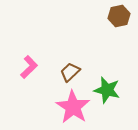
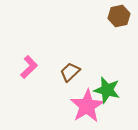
pink star: moved 14 px right, 1 px up; rotated 8 degrees clockwise
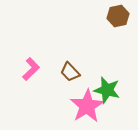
brown hexagon: moved 1 px left
pink L-shape: moved 2 px right, 2 px down
brown trapezoid: rotated 90 degrees counterclockwise
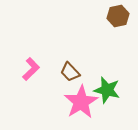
pink star: moved 6 px left, 4 px up
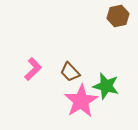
pink L-shape: moved 2 px right
green star: moved 1 px left, 4 px up
pink star: moved 1 px up
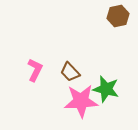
pink L-shape: moved 2 px right, 1 px down; rotated 20 degrees counterclockwise
green star: moved 3 px down
pink star: rotated 28 degrees clockwise
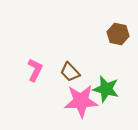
brown hexagon: moved 18 px down; rotated 25 degrees clockwise
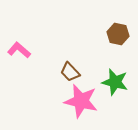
pink L-shape: moved 16 px left, 20 px up; rotated 75 degrees counterclockwise
green star: moved 9 px right, 7 px up
pink star: rotated 16 degrees clockwise
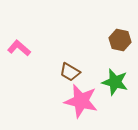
brown hexagon: moved 2 px right, 6 px down
pink L-shape: moved 2 px up
brown trapezoid: rotated 15 degrees counterclockwise
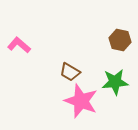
pink L-shape: moved 3 px up
green star: rotated 20 degrees counterclockwise
pink star: rotated 8 degrees clockwise
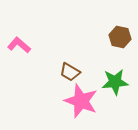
brown hexagon: moved 3 px up
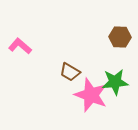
brown hexagon: rotated 10 degrees counterclockwise
pink L-shape: moved 1 px right, 1 px down
pink star: moved 10 px right, 6 px up
